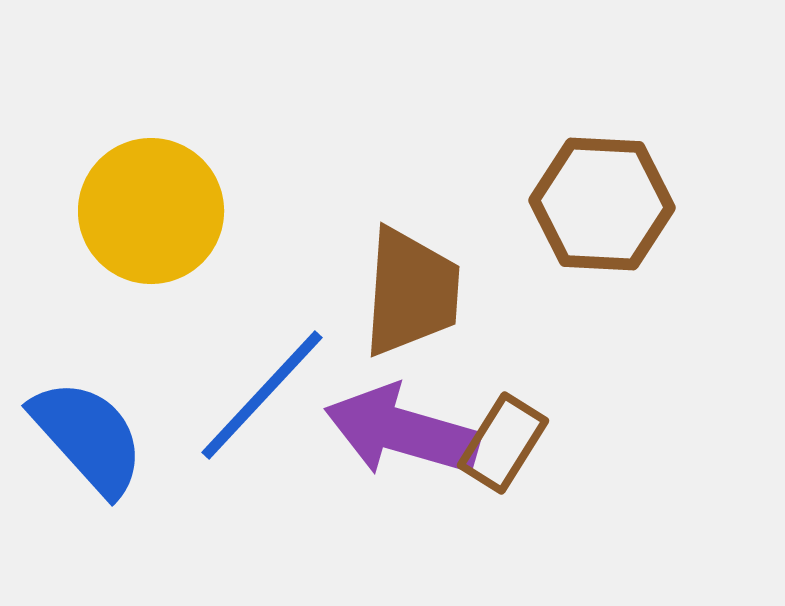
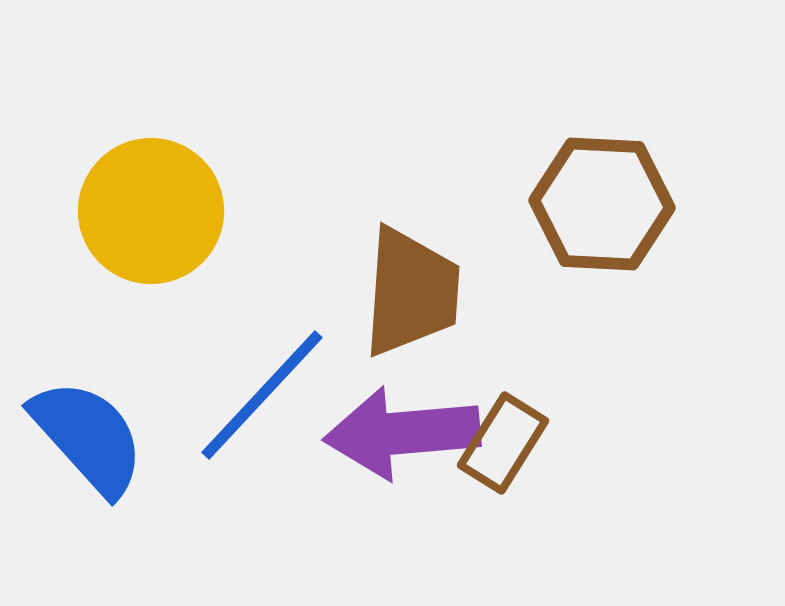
purple arrow: moved 2 px down; rotated 21 degrees counterclockwise
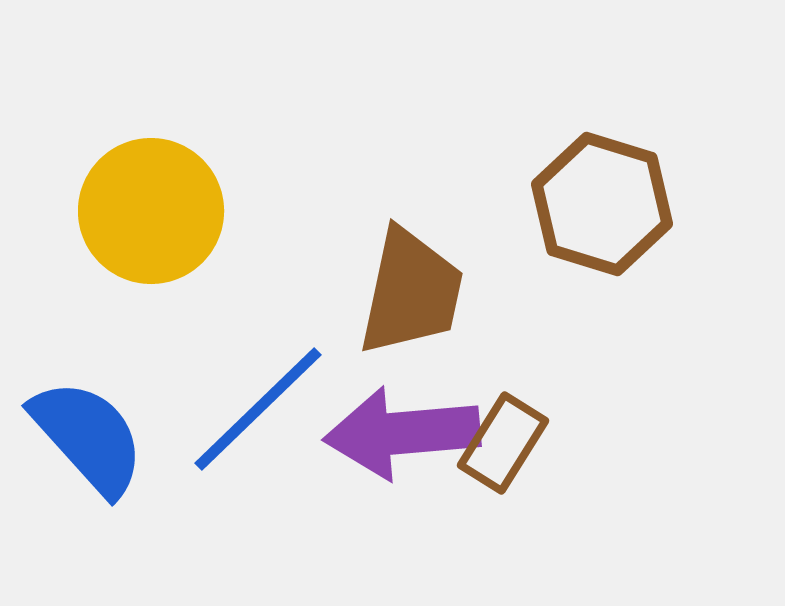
brown hexagon: rotated 14 degrees clockwise
brown trapezoid: rotated 8 degrees clockwise
blue line: moved 4 px left, 14 px down; rotated 3 degrees clockwise
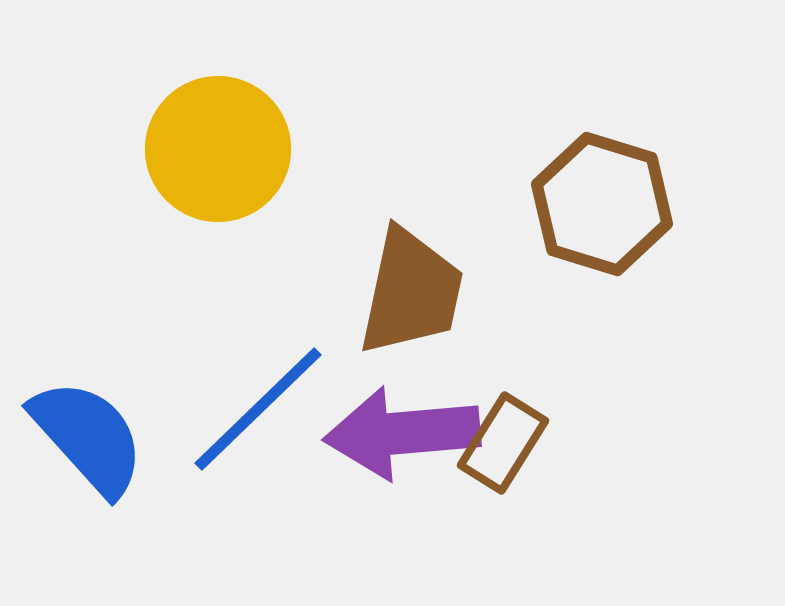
yellow circle: moved 67 px right, 62 px up
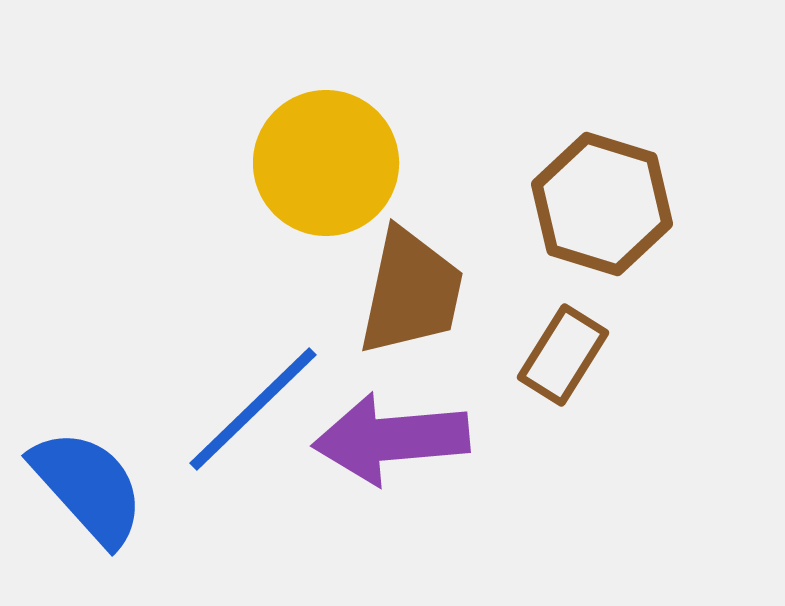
yellow circle: moved 108 px right, 14 px down
blue line: moved 5 px left
purple arrow: moved 11 px left, 6 px down
blue semicircle: moved 50 px down
brown rectangle: moved 60 px right, 88 px up
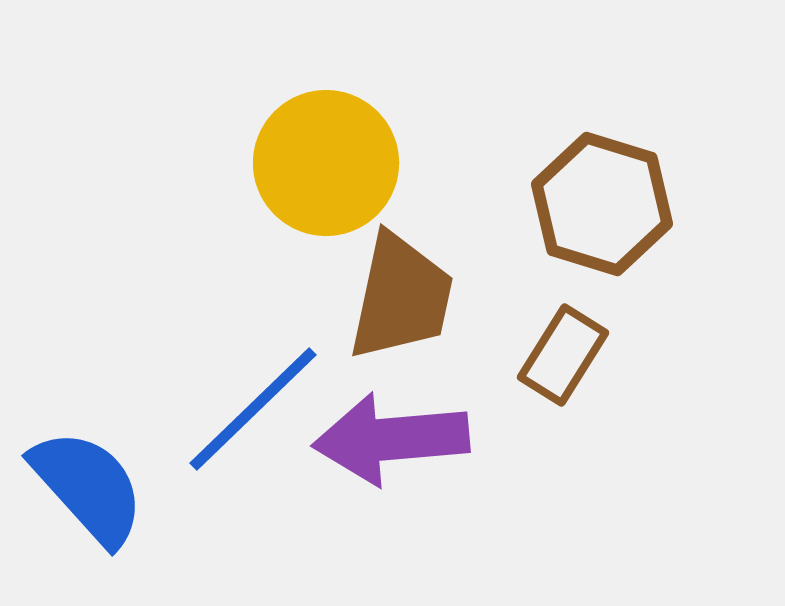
brown trapezoid: moved 10 px left, 5 px down
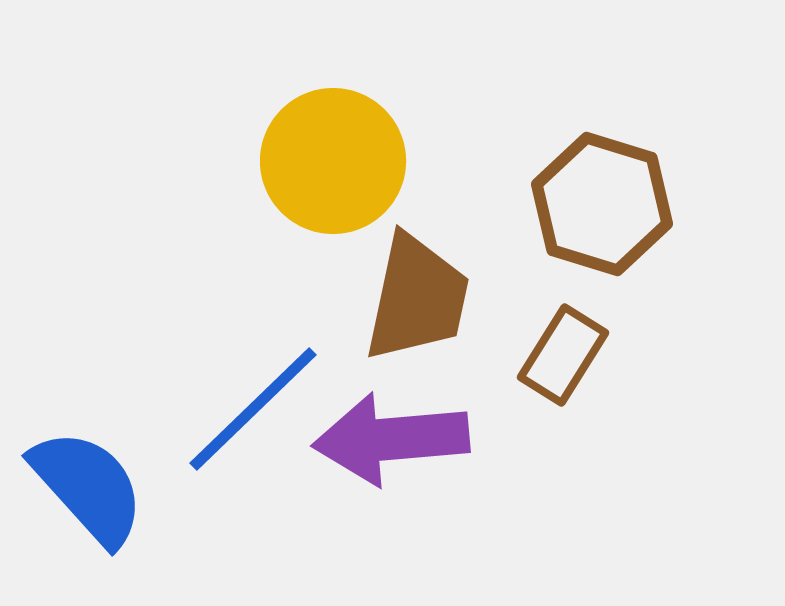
yellow circle: moved 7 px right, 2 px up
brown trapezoid: moved 16 px right, 1 px down
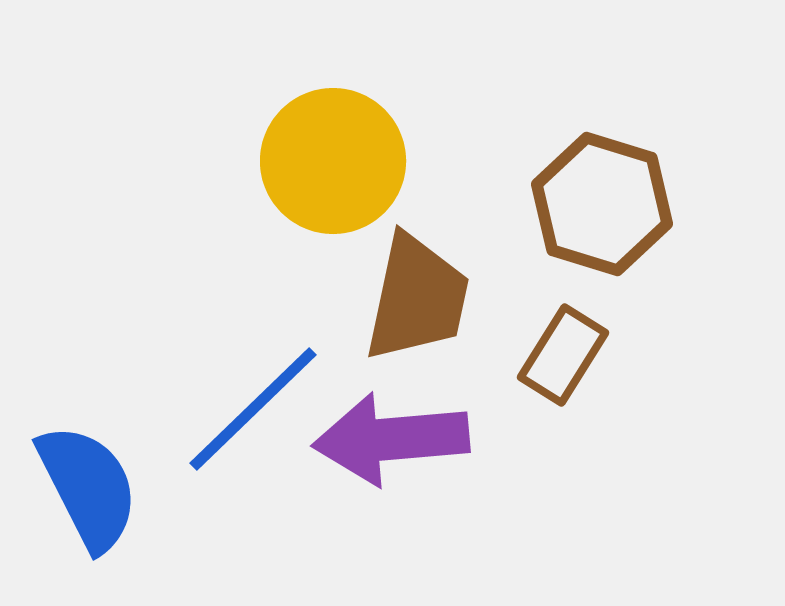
blue semicircle: rotated 15 degrees clockwise
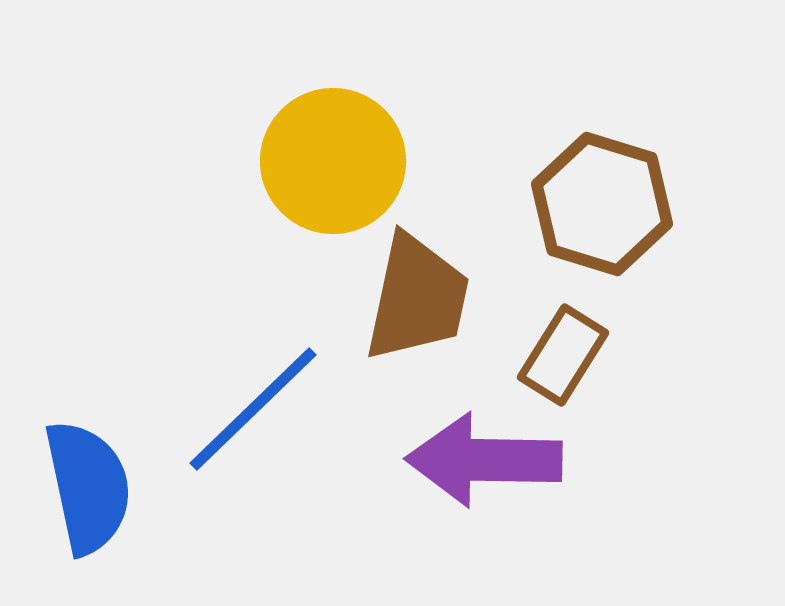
purple arrow: moved 93 px right, 21 px down; rotated 6 degrees clockwise
blue semicircle: rotated 15 degrees clockwise
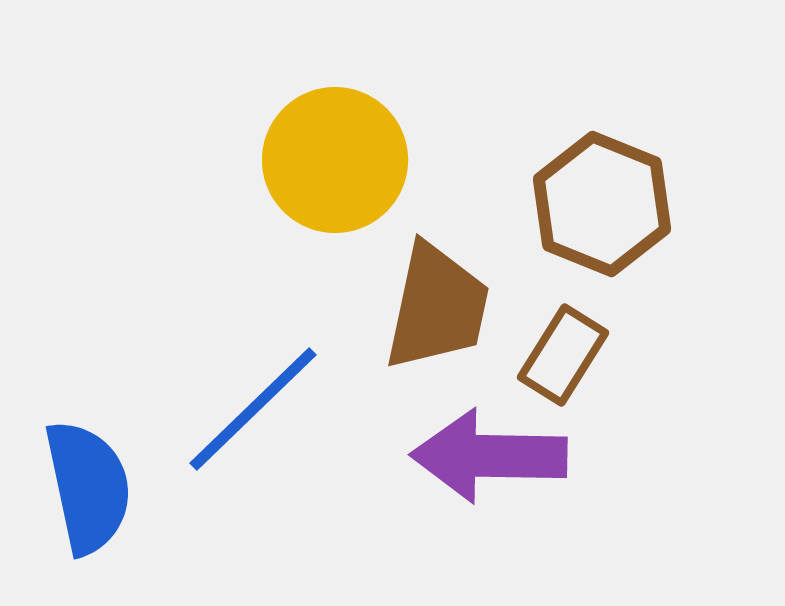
yellow circle: moved 2 px right, 1 px up
brown hexagon: rotated 5 degrees clockwise
brown trapezoid: moved 20 px right, 9 px down
purple arrow: moved 5 px right, 4 px up
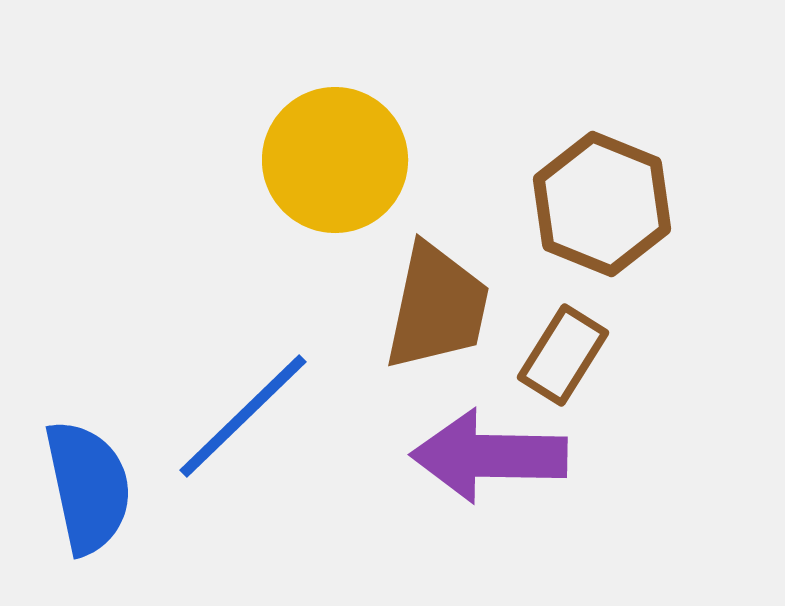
blue line: moved 10 px left, 7 px down
